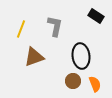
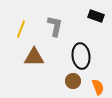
black rectangle: rotated 14 degrees counterclockwise
brown triangle: rotated 20 degrees clockwise
orange semicircle: moved 3 px right, 3 px down
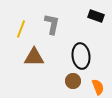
gray L-shape: moved 3 px left, 2 px up
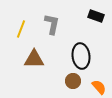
brown triangle: moved 2 px down
orange semicircle: moved 1 px right; rotated 21 degrees counterclockwise
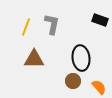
black rectangle: moved 4 px right, 4 px down
yellow line: moved 5 px right, 2 px up
black ellipse: moved 2 px down
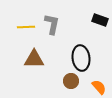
yellow line: rotated 66 degrees clockwise
brown circle: moved 2 px left
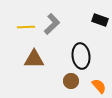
gray L-shape: rotated 35 degrees clockwise
black ellipse: moved 2 px up
orange semicircle: moved 1 px up
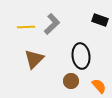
brown triangle: rotated 45 degrees counterclockwise
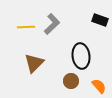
brown triangle: moved 4 px down
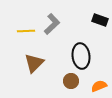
yellow line: moved 4 px down
orange semicircle: rotated 70 degrees counterclockwise
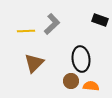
black ellipse: moved 3 px down
orange semicircle: moved 8 px left; rotated 28 degrees clockwise
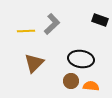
black ellipse: rotated 75 degrees counterclockwise
